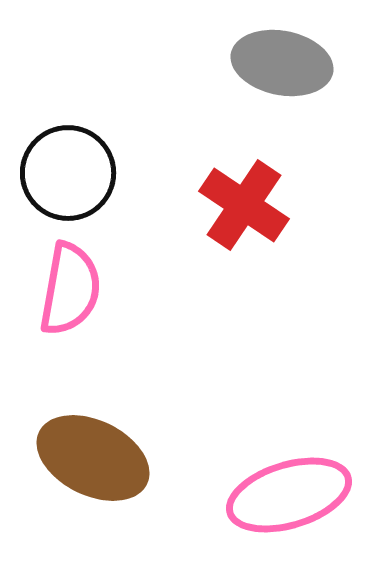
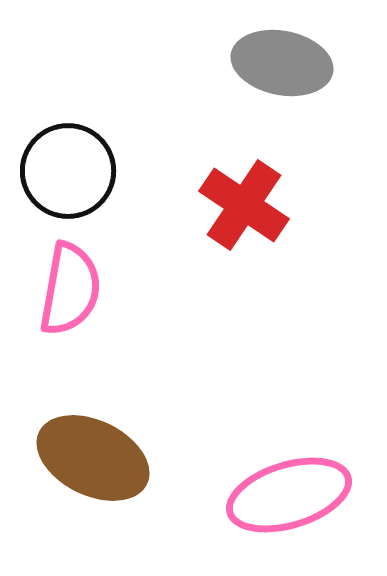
black circle: moved 2 px up
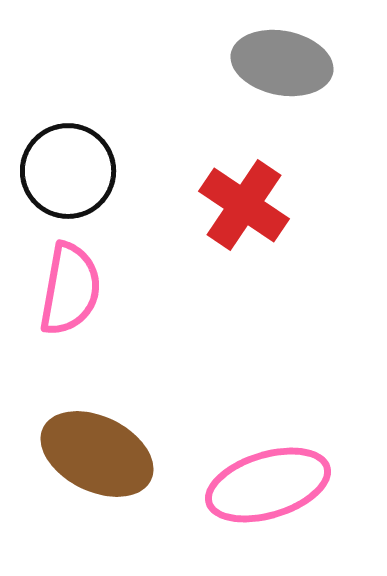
brown ellipse: moved 4 px right, 4 px up
pink ellipse: moved 21 px left, 10 px up
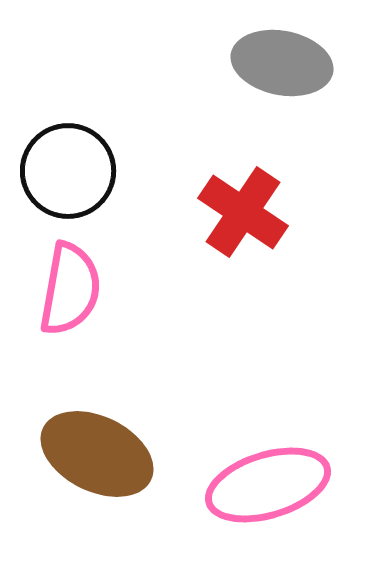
red cross: moved 1 px left, 7 px down
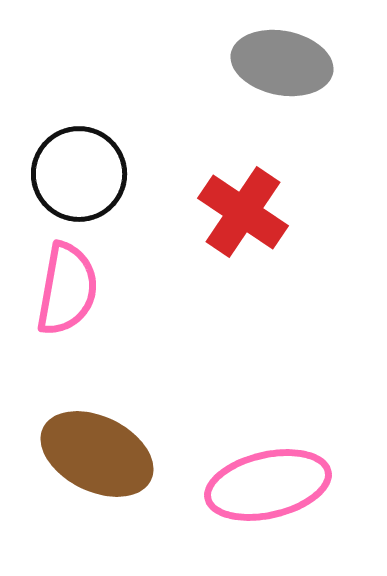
black circle: moved 11 px right, 3 px down
pink semicircle: moved 3 px left
pink ellipse: rotated 4 degrees clockwise
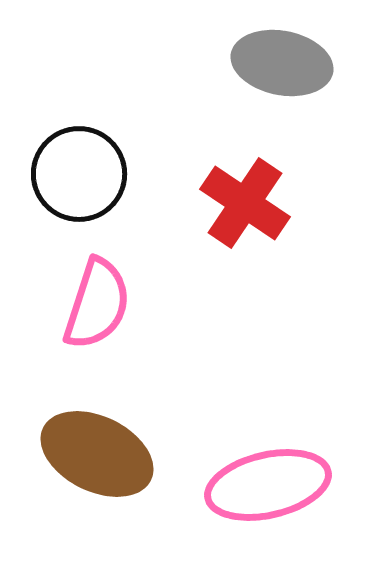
red cross: moved 2 px right, 9 px up
pink semicircle: moved 30 px right, 15 px down; rotated 8 degrees clockwise
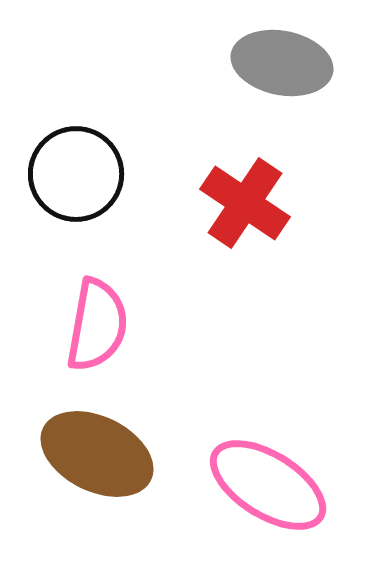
black circle: moved 3 px left
pink semicircle: moved 21 px down; rotated 8 degrees counterclockwise
pink ellipse: rotated 45 degrees clockwise
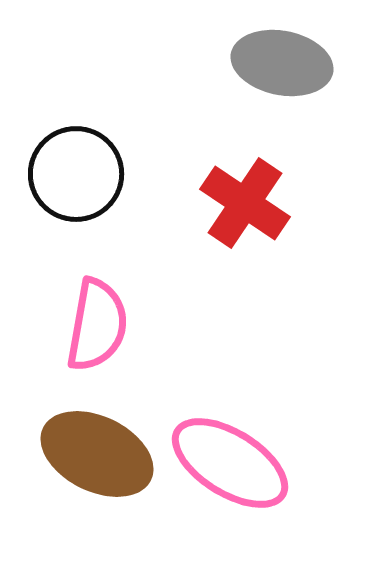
pink ellipse: moved 38 px left, 22 px up
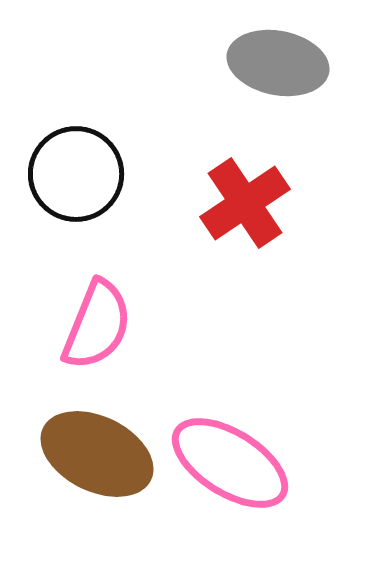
gray ellipse: moved 4 px left
red cross: rotated 22 degrees clockwise
pink semicircle: rotated 12 degrees clockwise
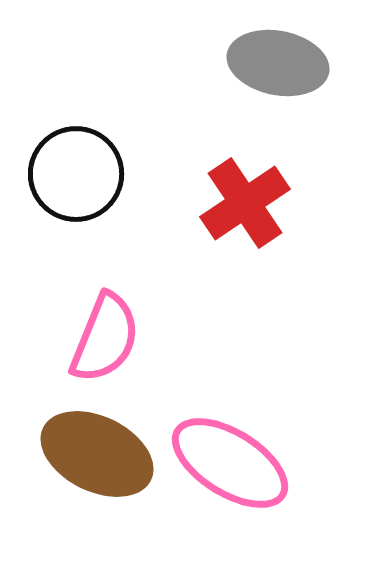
pink semicircle: moved 8 px right, 13 px down
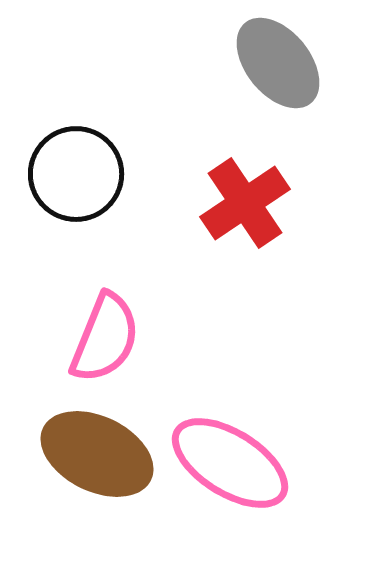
gray ellipse: rotated 40 degrees clockwise
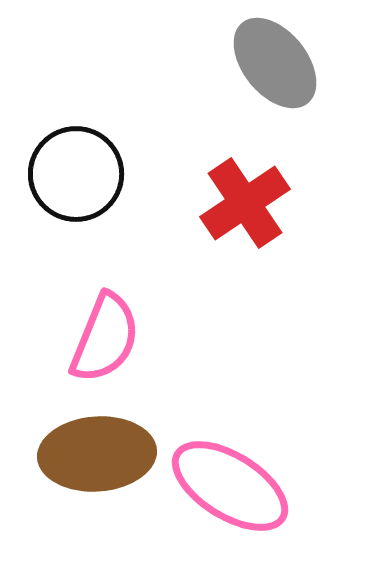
gray ellipse: moved 3 px left
brown ellipse: rotated 30 degrees counterclockwise
pink ellipse: moved 23 px down
